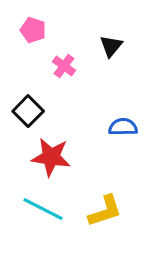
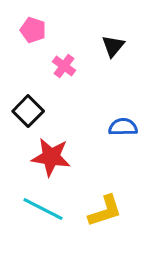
black triangle: moved 2 px right
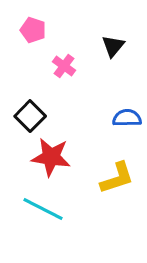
black square: moved 2 px right, 5 px down
blue semicircle: moved 4 px right, 9 px up
yellow L-shape: moved 12 px right, 33 px up
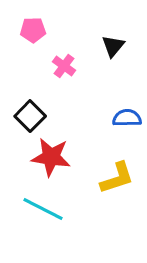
pink pentagon: rotated 20 degrees counterclockwise
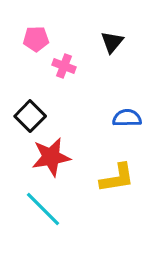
pink pentagon: moved 3 px right, 9 px down
black triangle: moved 1 px left, 4 px up
pink cross: rotated 15 degrees counterclockwise
red star: rotated 18 degrees counterclockwise
yellow L-shape: rotated 9 degrees clockwise
cyan line: rotated 18 degrees clockwise
